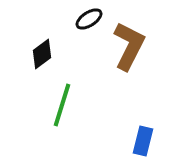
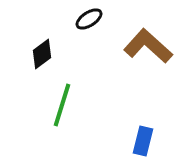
brown L-shape: moved 19 px right; rotated 75 degrees counterclockwise
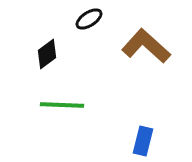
brown L-shape: moved 2 px left
black diamond: moved 5 px right
green line: rotated 75 degrees clockwise
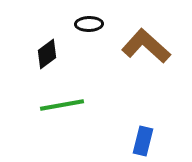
black ellipse: moved 5 px down; rotated 32 degrees clockwise
green line: rotated 12 degrees counterclockwise
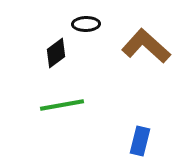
black ellipse: moved 3 px left
black diamond: moved 9 px right, 1 px up
blue rectangle: moved 3 px left
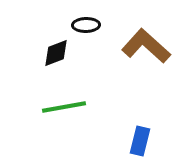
black ellipse: moved 1 px down
black diamond: rotated 16 degrees clockwise
green line: moved 2 px right, 2 px down
